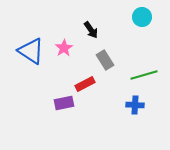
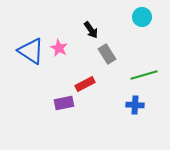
pink star: moved 5 px left; rotated 12 degrees counterclockwise
gray rectangle: moved 2 px right, 6 px up
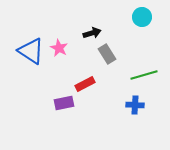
black arrow: moved 1 px right, 3 px down; rotated 72 degrees counterclockwise
